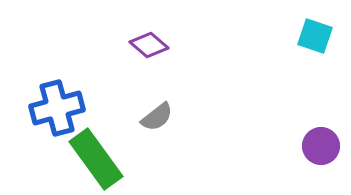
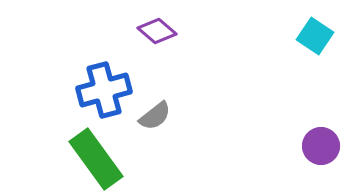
cyan square: rotated 15 degrees clockwise
purple diamond: moved 8 px right, 14 px up
blue cross: moved 47 px right, 18 px up
gray semicircle: moved 2 px left, 1 px up
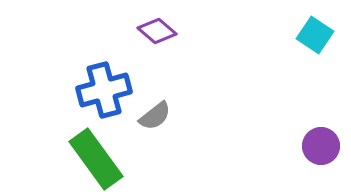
cyan square: moved 1 px up
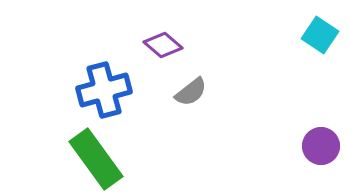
purple diamond: moved 6 px right, 14 px down
cyan square: moved 5 px right
gray semicircle: moved 36 px right, 24 px up
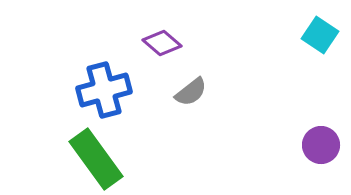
purple diamond: moved 1 px left, 2 px up
purple circle: moved 1 px up
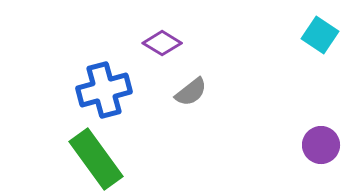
purple diamond: rotated 9 degrees counterclockwise
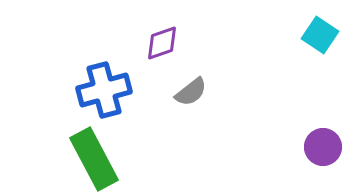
purple diamond: rotated 51 degrees counterclockwise
purple circle: moved 2 px right, 2 px down
green rectangle: moved 2 px left; rotated 8 degrees clockwise
